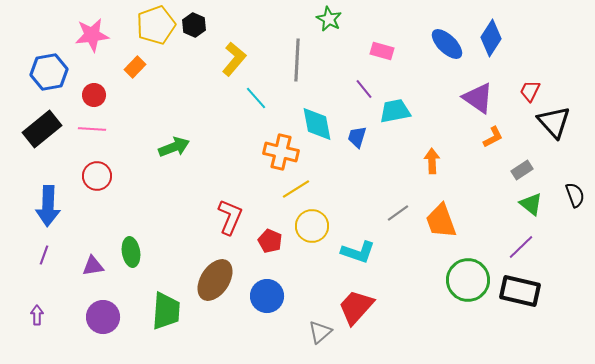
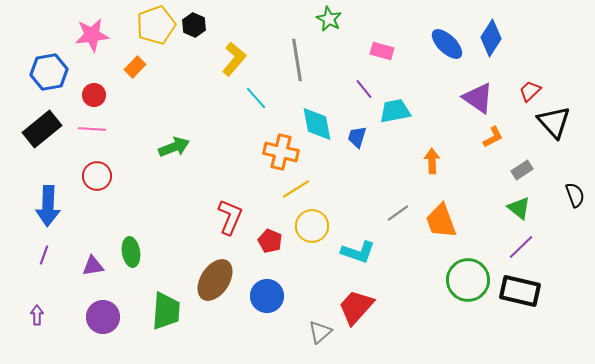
gray line at (297, 60): rotated 12 degrees counterclockwise
red trapezoid at (530, 91): rotated 20 degrees clockwise
green triangle at (531, 204): moved 12 px left, 4 px down
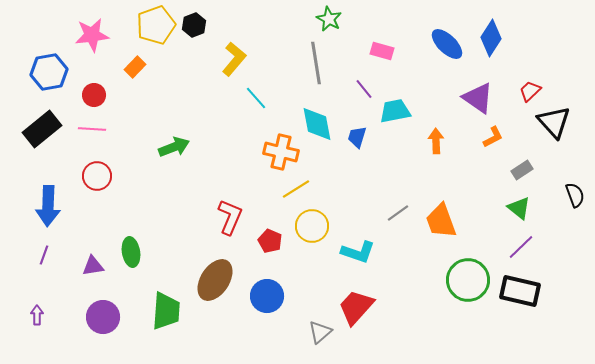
black hexagon at (194, 25): rotated 15 degrees clockwise
gray line at (297, 60): moved 19 px right, 3 px down
orange arrow at (432, 161): moved 4 px right, 20 px up
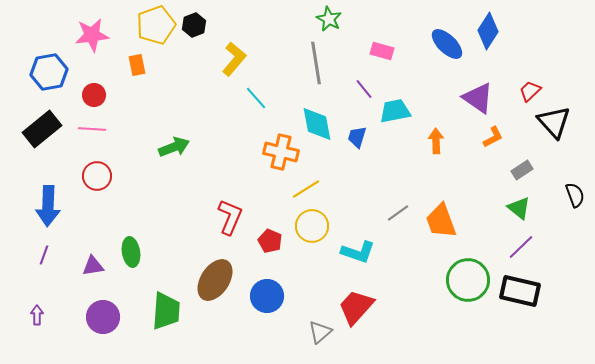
blue diamond at (491, 38): moved 3 px left, 7 px up
orange rectangle at (135, 67): moved 2 px right, 2 px up; rotated 55 degrees counterclockwise
yellow line at (296, 189): moved 10 px right
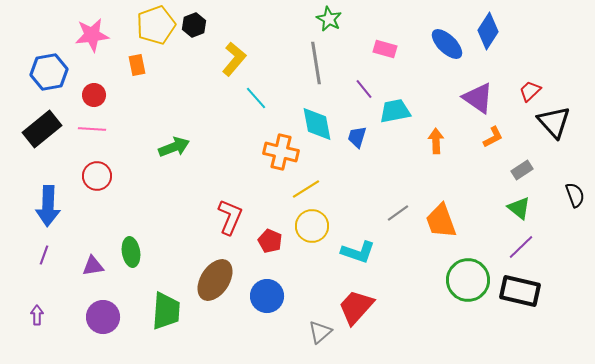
pink rectangle at (382, 51): moved 3 px right, 2 px up
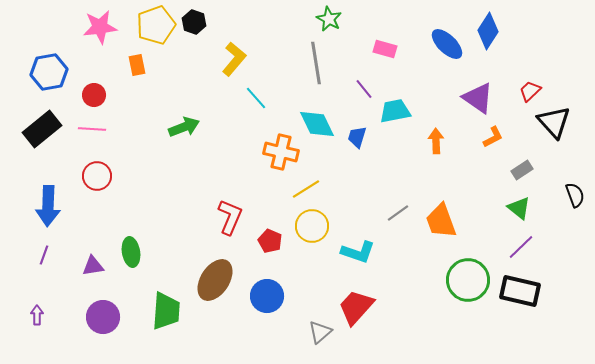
black hexagon at (194, 25): moved 3 px up; rotated 20 degrees counterclockwise
pink star at (92, 35): moved 8 px right, 8 px up
cyan diamond at (317, 124): rotated 15 degrees counterclockwise
green arrow at (174, 147): moved 10 px right, 20 px up
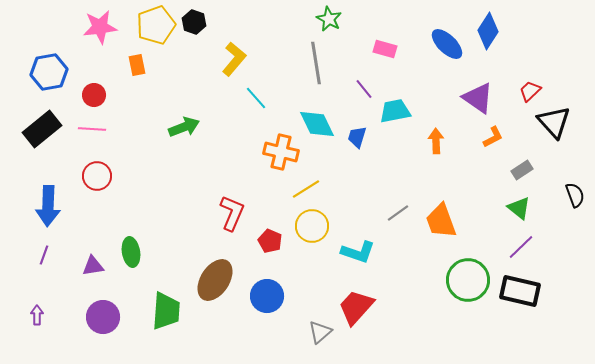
red L-shape at (230, 217): moved 2 px right, 4 px up
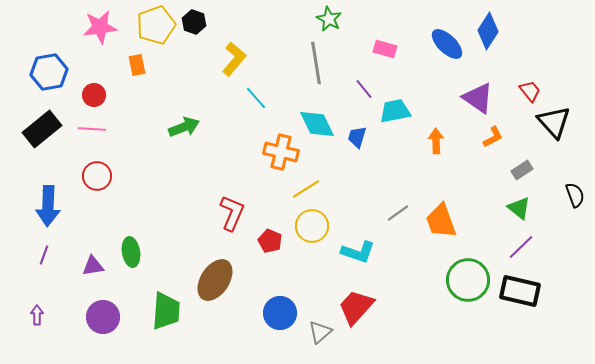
red trapezoid at (530, 91): rotated 95 degrees clockwise
blue circle at (267, 296): moved 13 px right, 17 px down
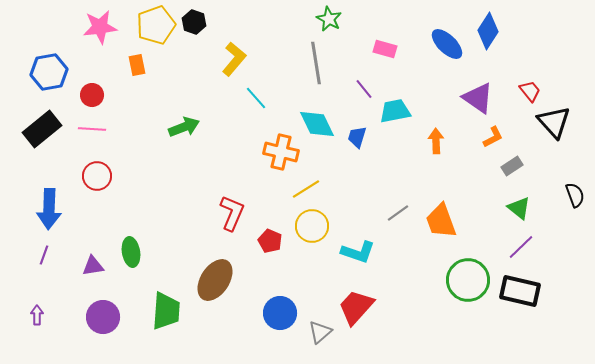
red circle at (94, 95): moved 2 px left
gray rectangle at (522, 170): moved 10 px left, 4 px up
blue arrow at (48, 206): moved 1 px right, 3 px down
